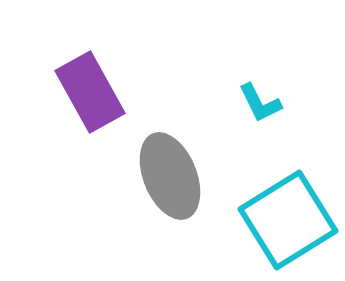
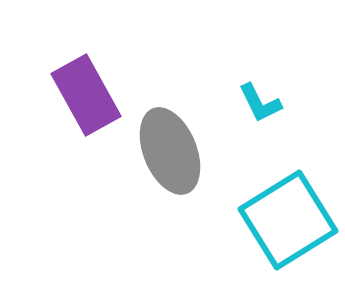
purple rectangle: moved 4 px left, 3 px down
gray ellipse: moved 25 px up
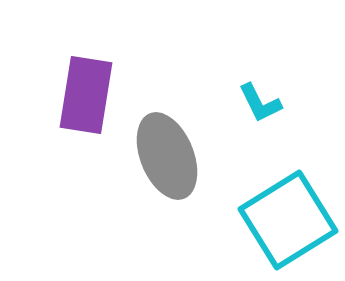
purple rectangle: rotated 38 degrees clockwise
gray ellipse: moved 3 px left, 5 px down
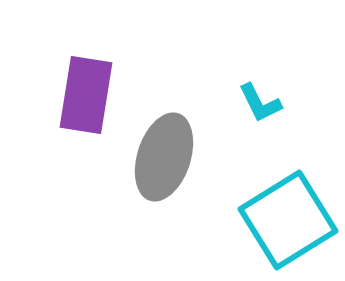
gray ellipse: moved 3 px left, 1 px down; rotated 40 degrees clockwise
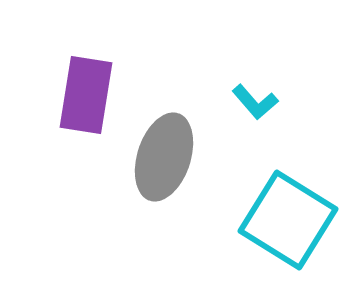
cyan L-shape: moved 5 px left, 1 px up; rotated 15 degrees counterclockwise
cyan square: rotated 26 degrees counterclockwise
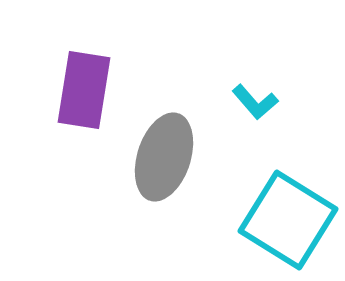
purple rectangle: moved 2 px left, 5 px up
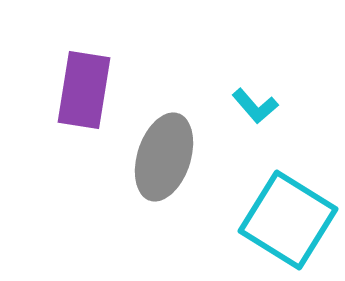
cyan L-shape: moved 4 px down
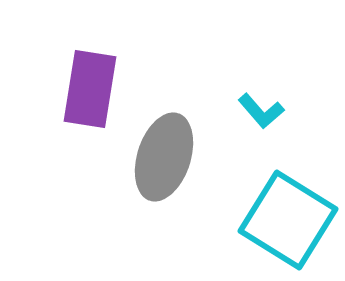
purple rectangle: moved 6 px right, 1 px up
cyan L-shape: moved 6 px right, 5 px down
